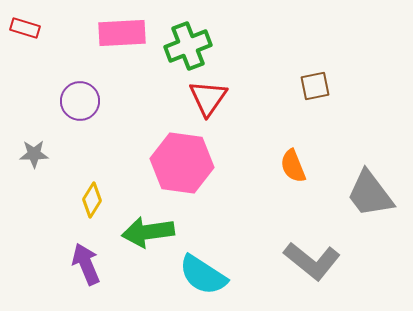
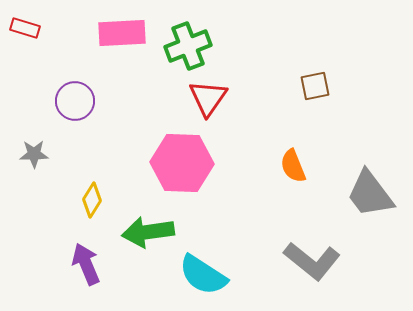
purple circle: moved 5 px left
pink hexagon: rotated 6 degrees counterclockwise
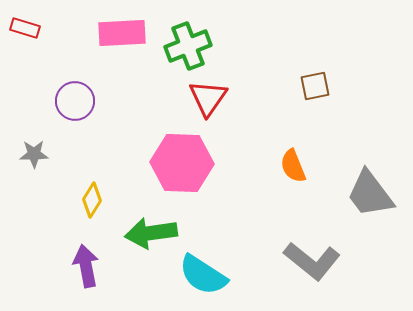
green arrow: moved 3 px right, 1 px down
purple arrow: moved 2 px down; rotated 12 degrees clockwise
